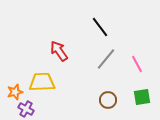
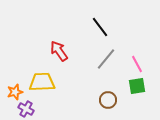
green square: moved 5 px left, 11 px up
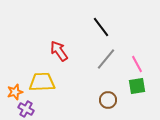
black line: moved 1 px right
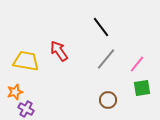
pink line: rotated 66 degrees clockwise
yellow trapezoid: moved 16 px left, 21 px up; rotated 12 degrees clockwise
green square: moved 5 px right, 2 px down
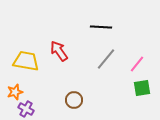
black line: rotated 50 degrees counterclockwise
brown circle: moved 34 px left
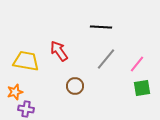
brown circle: moved 1 px right, 14 px up
purple cross: rotated 21 degrees counterclockwise
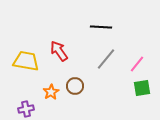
orange star: moved 36 px right; rotated 14 degrees counterclockwise
purple cross: rotated 21 degrees counterclockwise
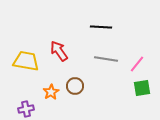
gray line: rotated 60 degrees clockwise
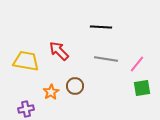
red arrow: rotated 10 degrees counterclockwise
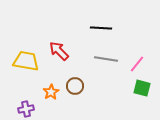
black line: moved 1 px down
green square: rotated 24 degrees clockwise
